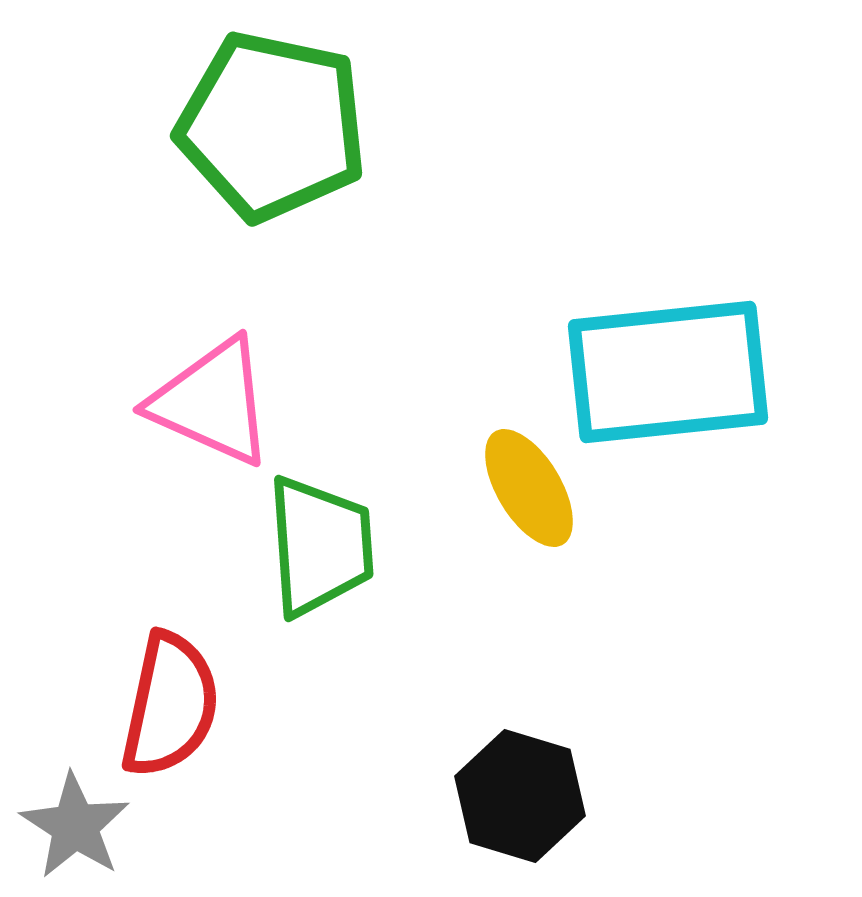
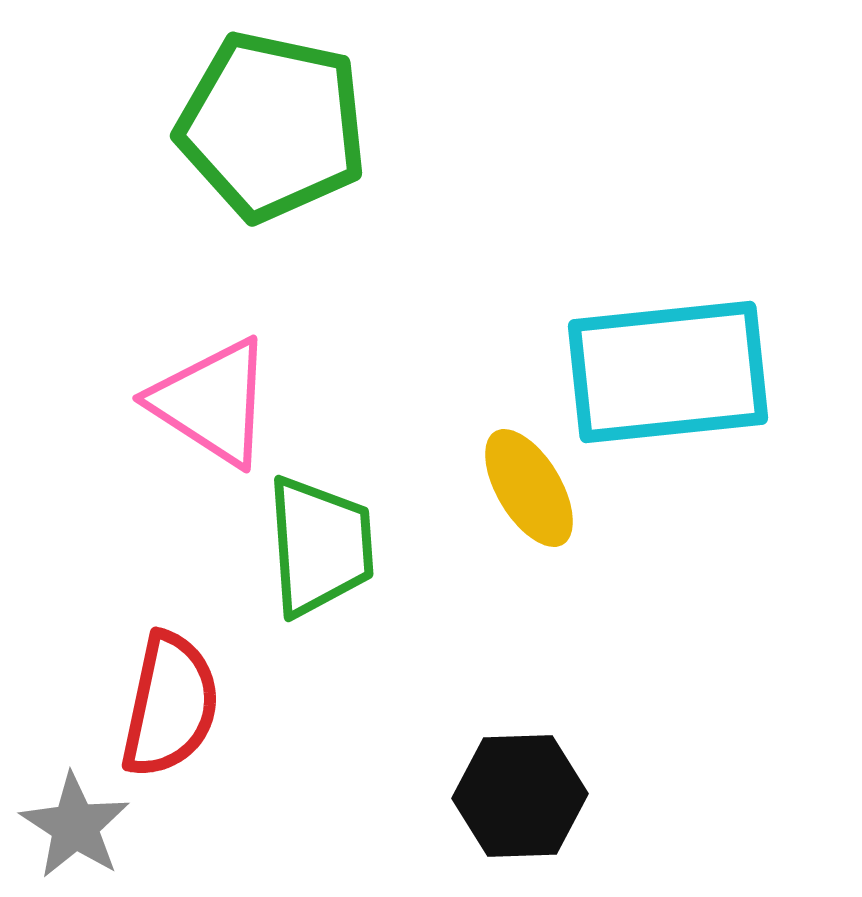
pink triangle: rotated 9 degrees clockwise
black hexagon: rotated 19 degrees counterclockwise
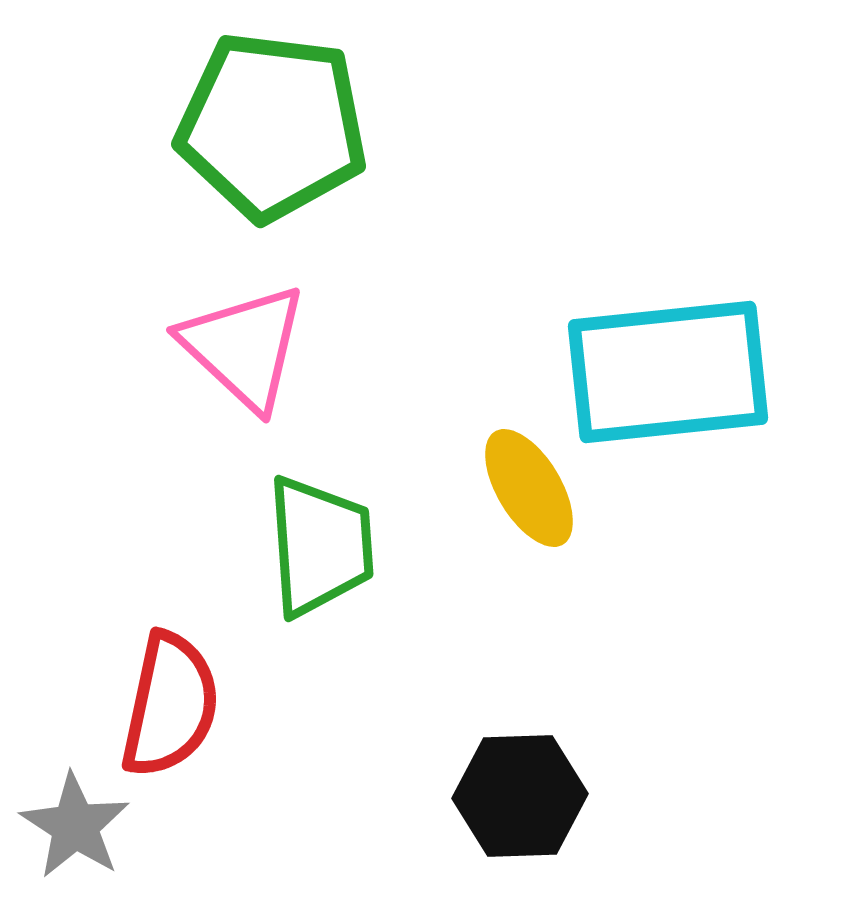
green pentagon: rotated 5 degrees counterclockwise
pink triangle: moved 32 px right, 55 px up; rotated 10 degrees clockwise
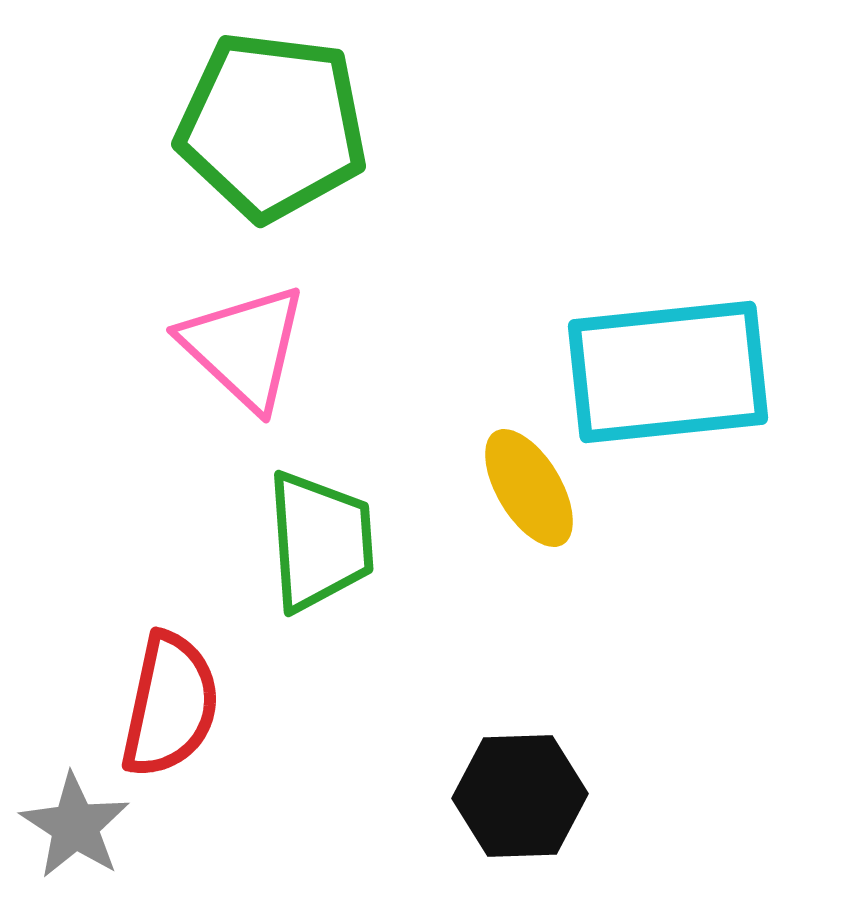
green trapezoid: moved 5 px up
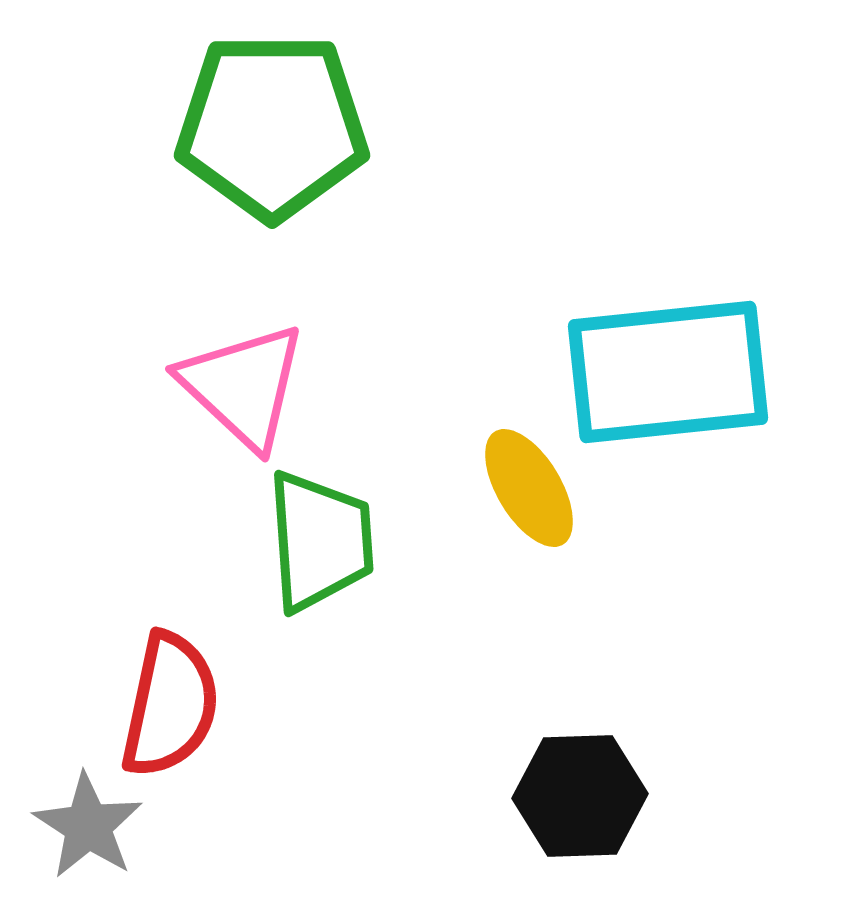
green pentagon: rotated 7 degrees counterclockwise
pink triangle: moved 1 px left, 39 px down
black hexagon: moved 60 px right
gray star: moved 13 px right
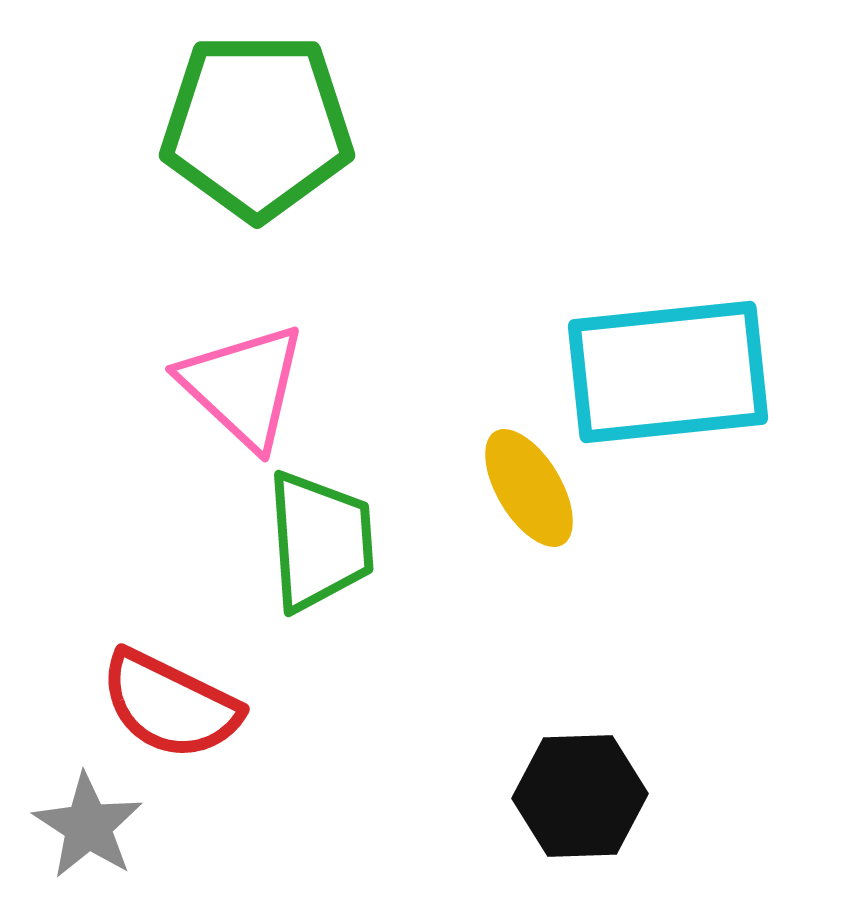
green pentagon: moved 15 px left
red semicircle: rotated 104 degrees clockwise
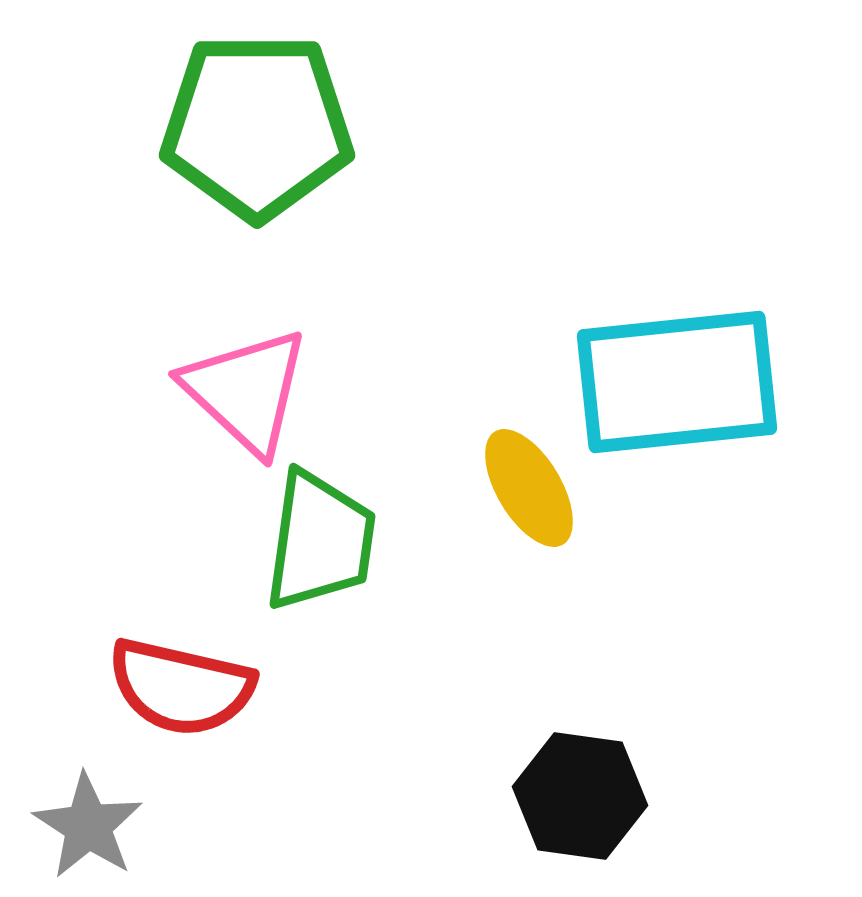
cyan rectangle: moved 9 px right, 10 px down
pink triangle: moved 3 px right, 5 px down
green trapezoid: rotated 12 degrees clockwise
red semicircle: moved 11 px right, 18 px up; rotated 13 degrees counterclockwise
black hexagon: rotated 10 degrees clockwise
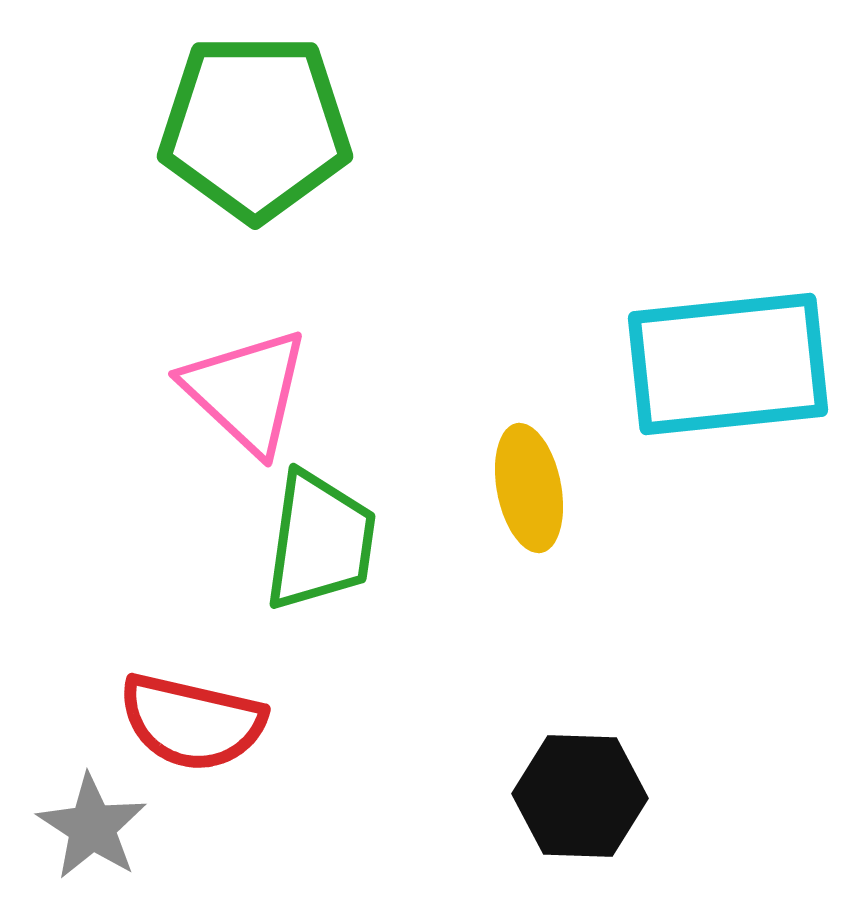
green pentagon: moved 2 px left, 1 px down
cyan rectangle: moved 51 px right, 18 px up
yellow ellipse: rotated 20 degrees clockwise
red semicircle: moved 11 px right, 35 px down
black hexagon: rotated 6 degrees counterclockwise
gray star: moved 4 px right, 1 px down
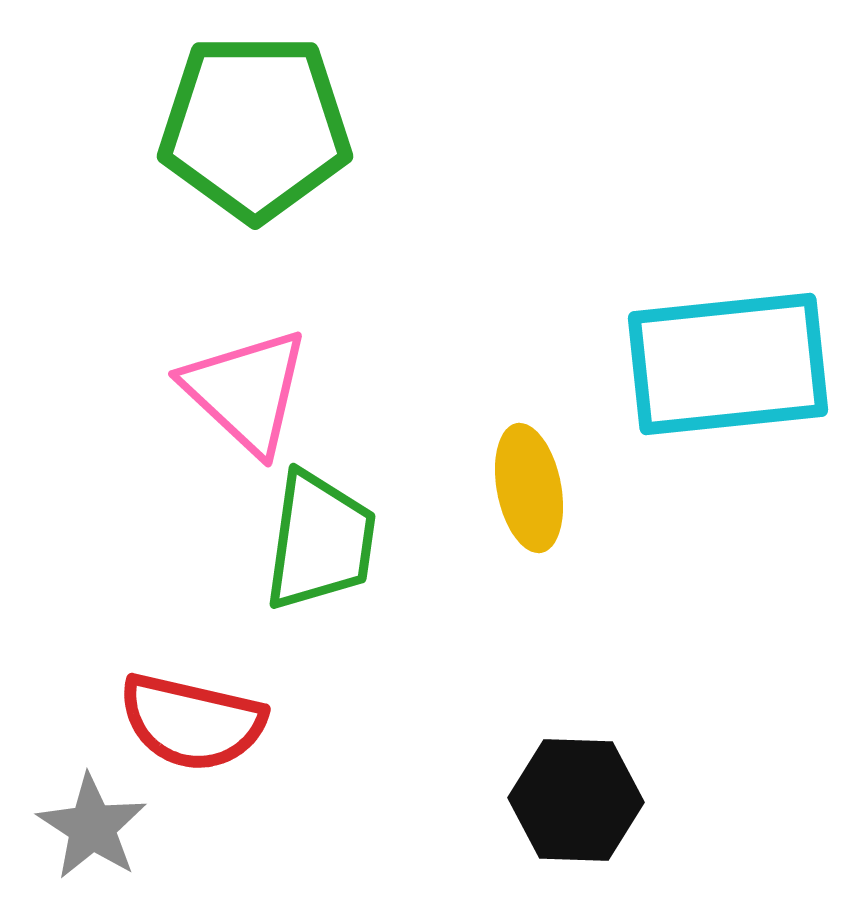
black hexagon: moved 4 px left, 4 px down
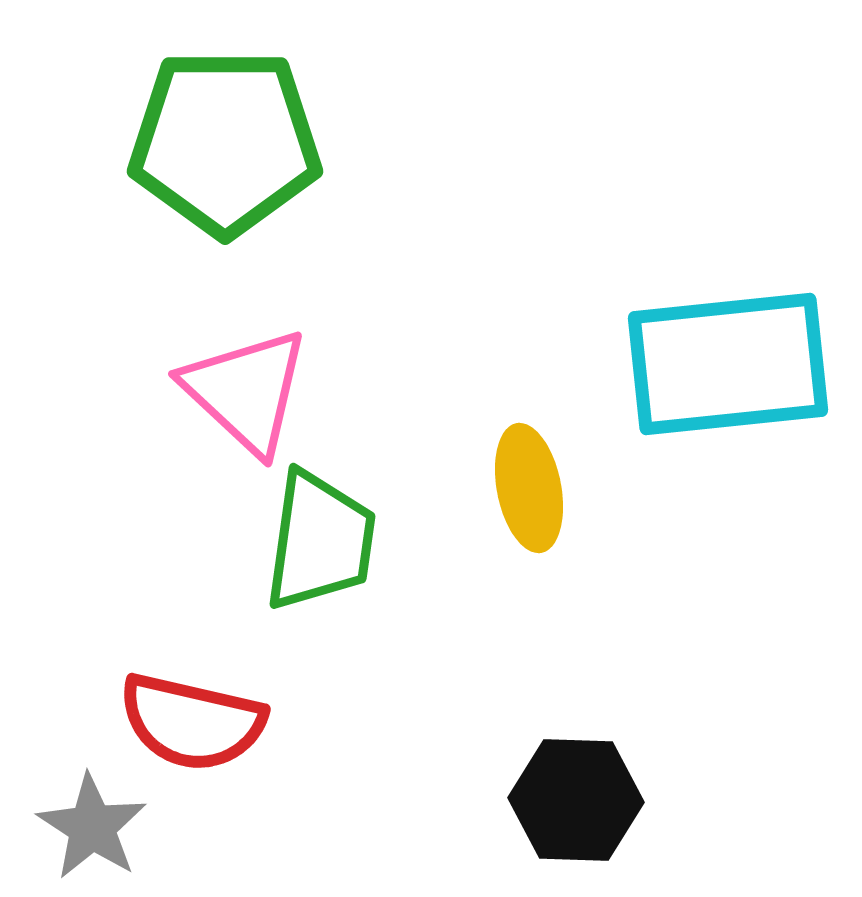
green pentagon: moved 30 px left, 15 px down
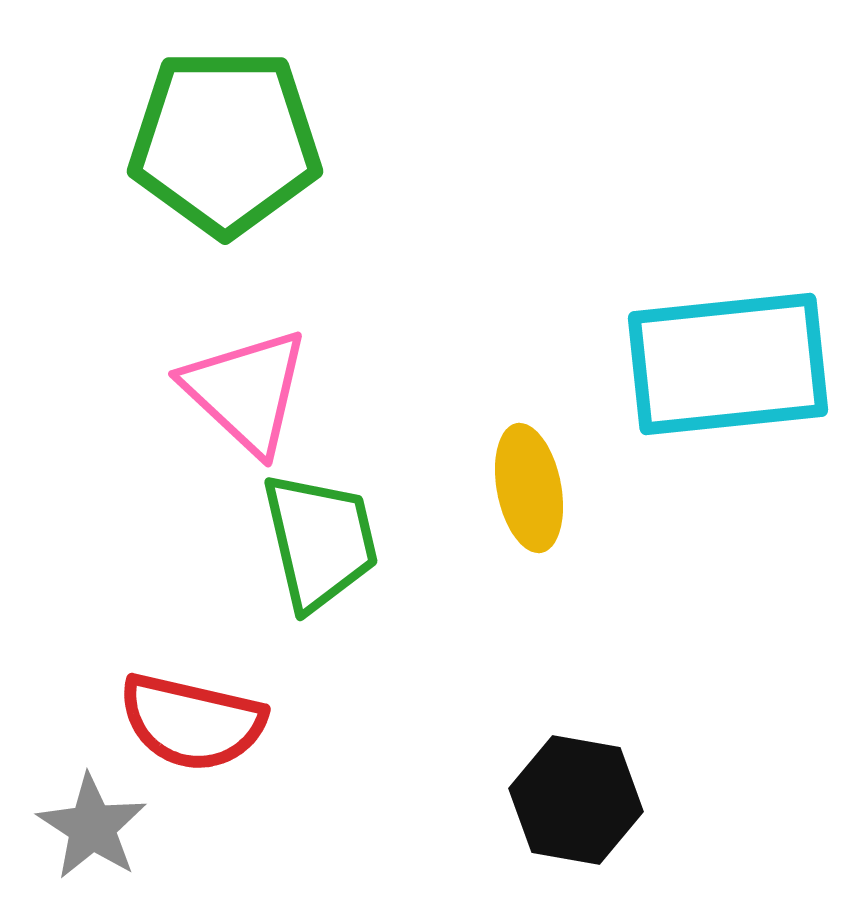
green trapezoid: rotated 21 degrees counterclockwise
black hexagon: rotated 8 degrees clockwise
